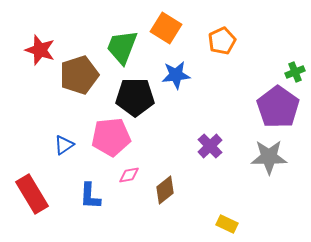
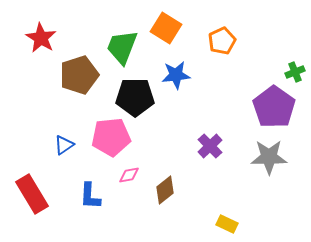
red star: moved 1 px right, 12 px up; rotated 12 degrees clockwise
purple pentagon: moved 4 px left
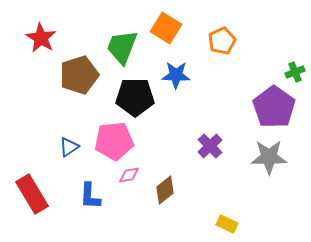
blue star: rotated 8 degrees clockwise
pink pentagon: moved 3 px right, 4 px down
blue triangle: moved 5 px right, 2 px down
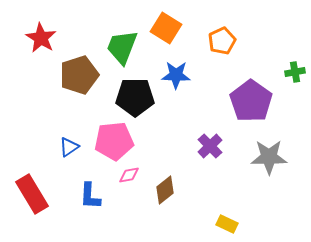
green cross: rotated 12 degrees clockwise
purple pentagon: moved 23 px left, 6 px up
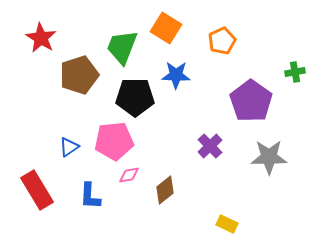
red rectangle: moved 5 px right, 4 px up
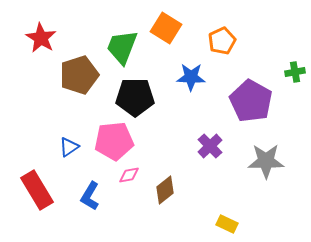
blue star: moved 15 px right, 2 px down
purple pentagon: rotated 6 degrees counterclockwise
gray star: moved 3 px left, 4 px down
blue L-shape: rotated 28 degrees clockwise
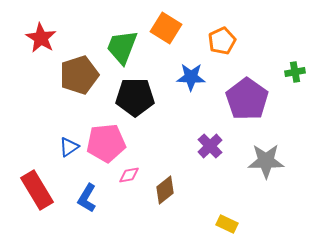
purple pentagon: moved 4 px left, 2 px up; rotated 6 degrees clockwise
pink pentagon: moved 8 px left, 2 px down
blue L-shape: moved 3 px left, 2 px down
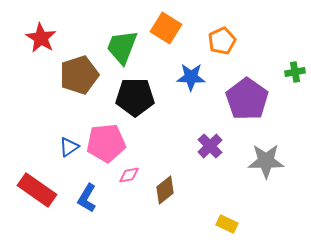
red rectangle: rotated 24 degrees counterclockwise
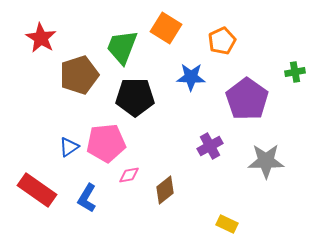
purple cross: rotated 15 degrees clockwise
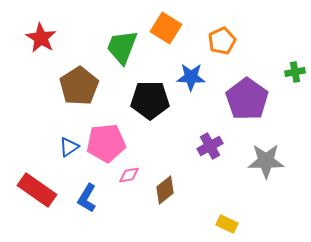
brown pentagon: moved 11 px down; rotated 15 degrees counterclockwise
black pentagon: moved 15 px right, 3 px down
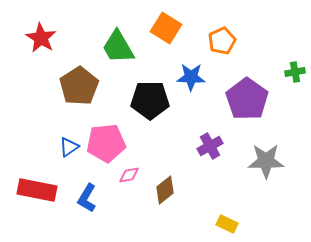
green trapezoid: moved 4 px left; rotated 51 degrees counterclockwise
red rectangle: rotated 24 degrees counterclockwise
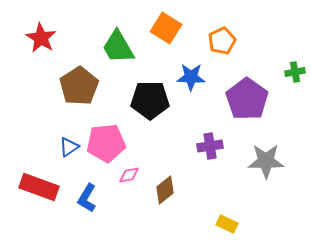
purple cross: rotated 20 degrees clockwise
red rectangle: moved 2 px right, 3 px up; rotated 9 degrees clockwise
